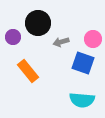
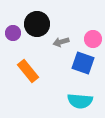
black circle: moved 1 px left, 1 px down
purple circle: moved 4 px up
cyan semicircle: moved 2 px left, 1 px down
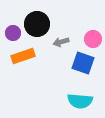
orange rectangle: moved 5 px left, 15 px up; rotated 70 degrees counterclockwise
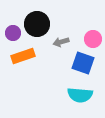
cyan semicircle: moved 6 px up
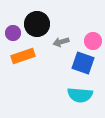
pink circle: moved 2 px down
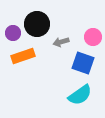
pink circle: moved 4 px up
cyan semicircle: rotated 40 degrees counterclockwise
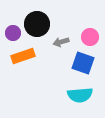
pink circle: moved 3 px left
cyan semicircle: rotated 30 degrees clockwise
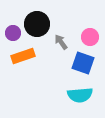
gray arrow: rotated 70 degrees clockwise
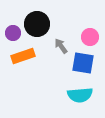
gray arrow: moved 4 px down
blue square: rotated 10 degrees counterclockwise
